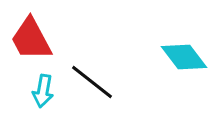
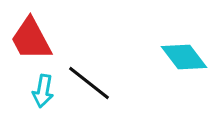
black line: moved 3 px left, 1 px down
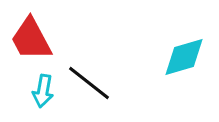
cyan diamond: rotated 69 degrees counterclockwise
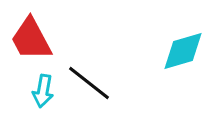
cyan diamond: moved 1 px left, 6 px up
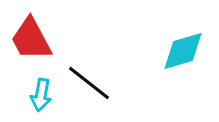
cyan arrow: moved 2 px left, 4 px down
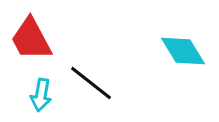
cyan diamond: rotated 75 degrees clockwise
black line: moved 2 px right
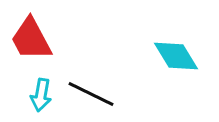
cyan diamond: moved 7 px left, 5 px down
black line: moved 11 px down; rotated 12 degrees counterclockwise
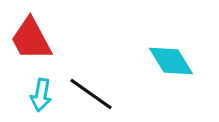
cyan diamond: moved 5 px left, 5 px down
black line: rotated 9 degrees clockwise
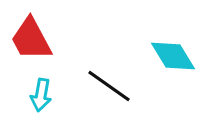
cyan diamond: moved 2 px right, 5 px up
black line: moved 18 px right, 8 px up
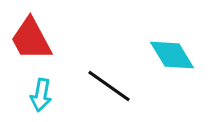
cyan diamond: moved 1 px left, 1 px up
